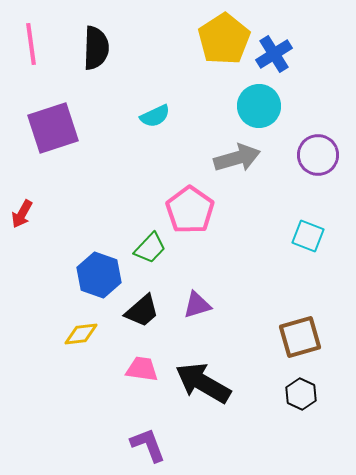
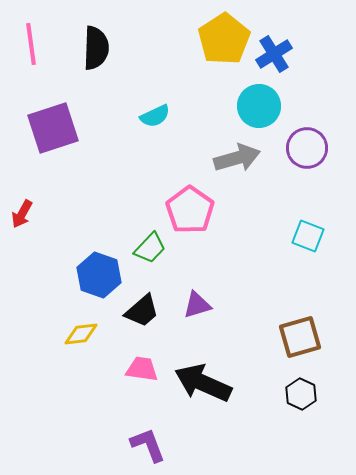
purple circle: moved 11 px left, 7 px up
black arrow: rotated 6 degrees counterclockwise
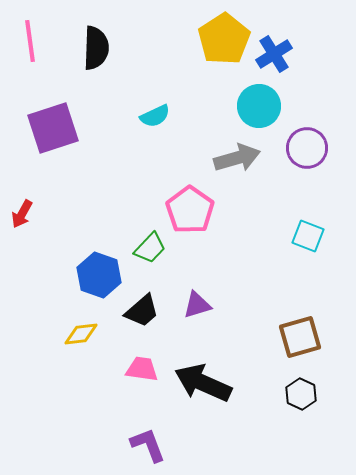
pink line: moved 1 px left, 3 px up
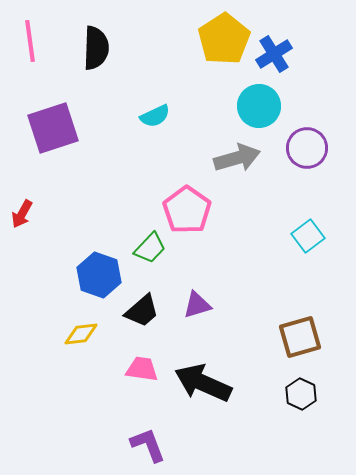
pink pentagon: moved 3 px left
cyan square: rotated 32 degrees clockwise
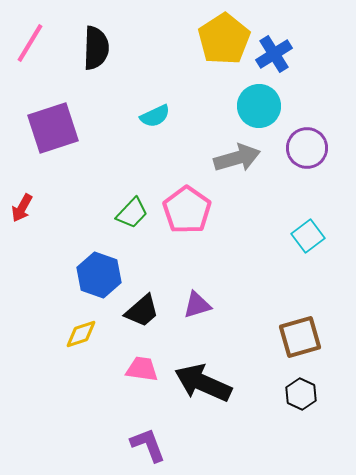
pink line: moved 2 px down; rotated 39 degrees clockwise
red arrow: moved 6 px up
green trapezoid: moved 18 px left, 35 px up
yellow diamond: rotated 12 degrees counterclockwise
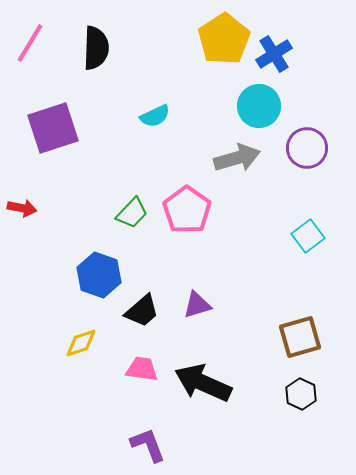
red arrow: rotated 108 degrees counterclockwise
yellow diamond: moved 9 px down
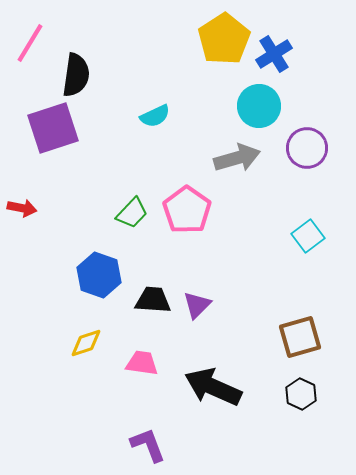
black semicircle: moved 20 px left, 27 px down; rotated 6 degrees clockwise
purple triangle: rotated 28 degrees counterclockwise
black trapezoid: moved 11 px right, 11 px up; rotated 135 degrees counterclockwise
yellow diamond: moved 5 px right
pink trapezoid: moved 6 px up
black arrow: moved 10 px right, 4 px down
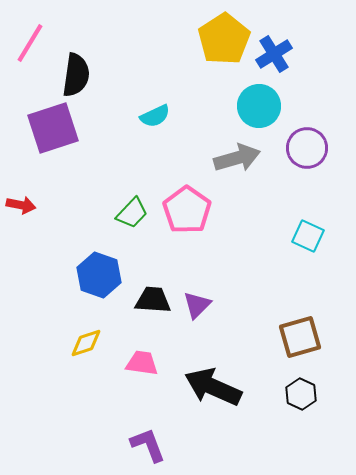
red arrow: moved 1 px left, 3 px up
cyan square: rotated 28 degrees counterclockwise
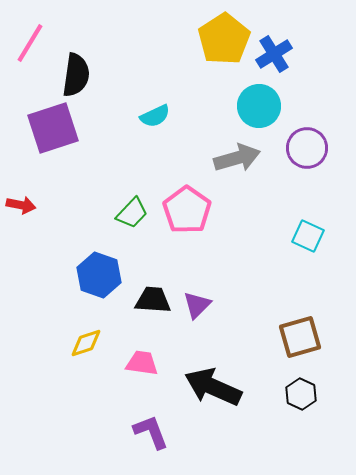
purple L-shape: moved 3 px right, 13 px up
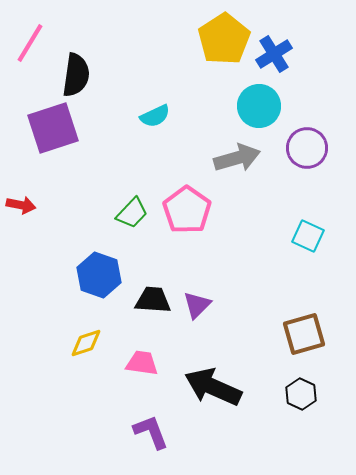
brown square: moved 4 px right, 3 px up
